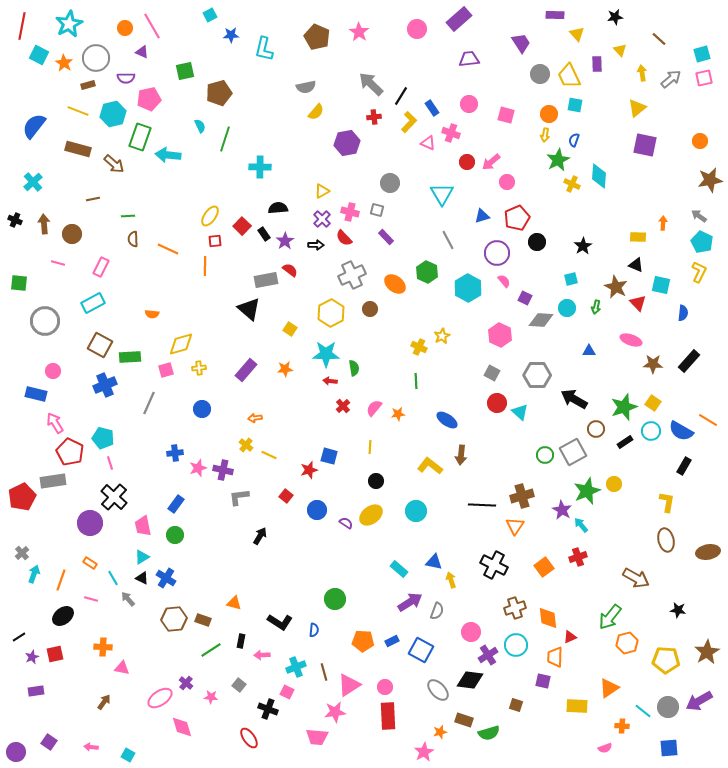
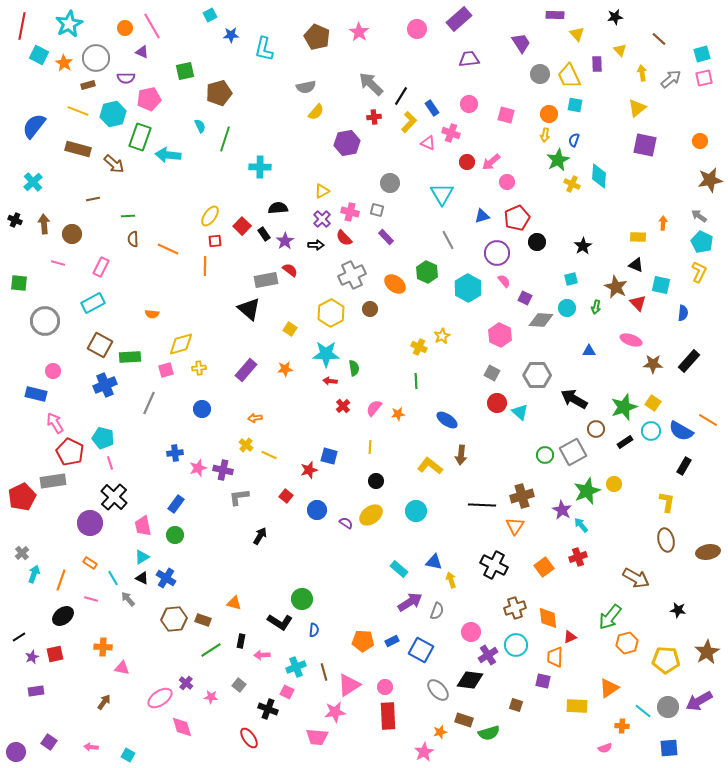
green circle at (335, 599): moved 33 px left
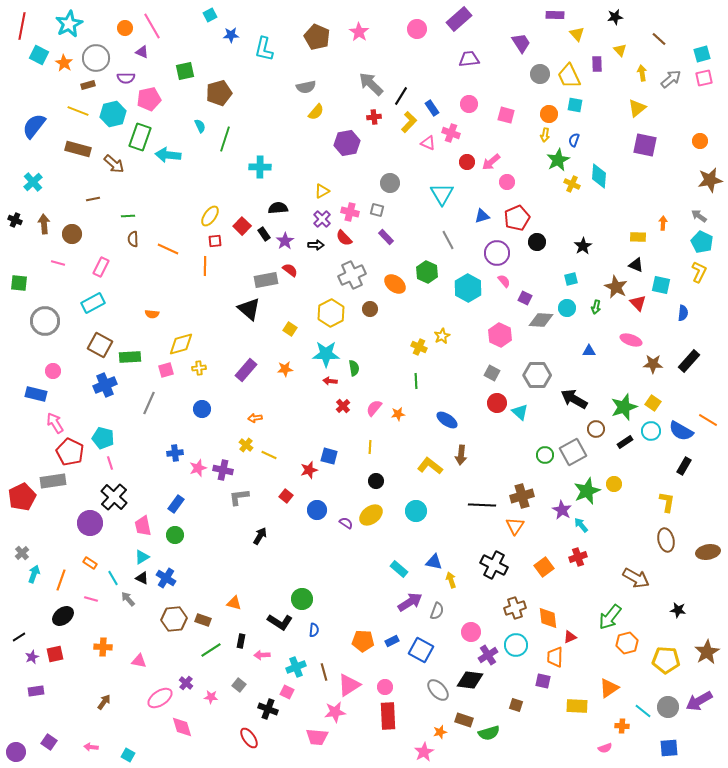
pink triangle at (122, 668): moved 17 px right, 7 px up
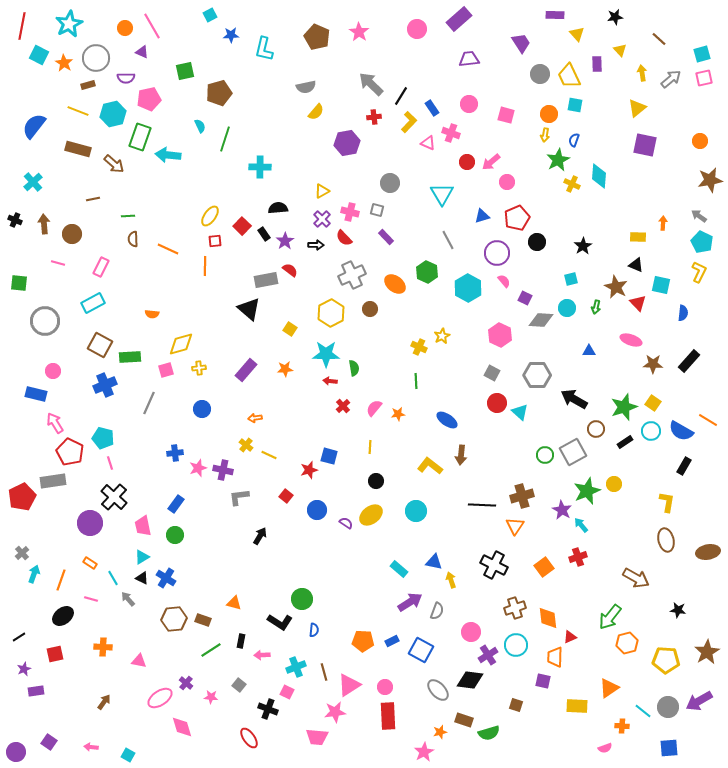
purple star at (32, 657): moved 8 px left, 12 px down
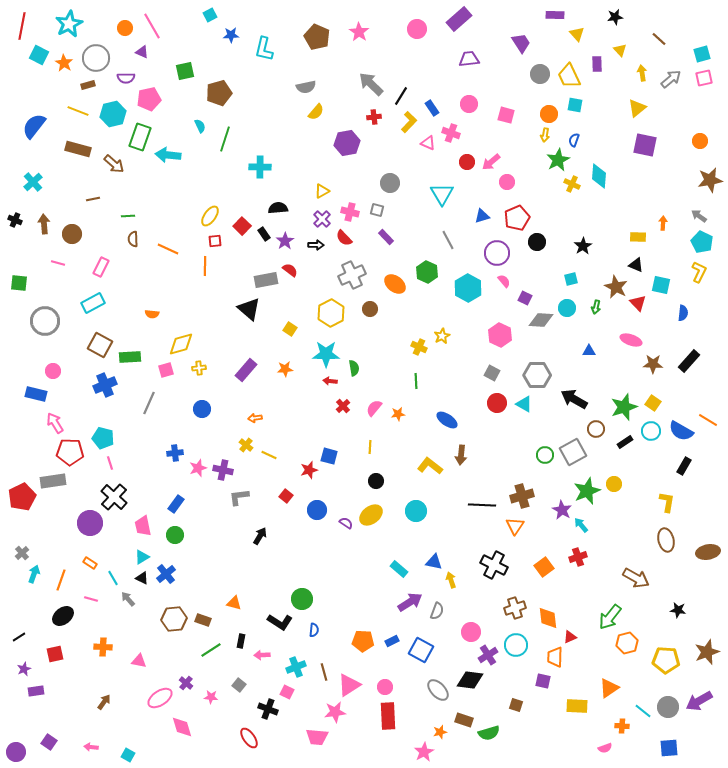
cyan triangle at (520, 412): moved 4 px right, 8 px up; rotated 12 degrees counterclockwise
red pentagon at (70, 452): rotated 24 degrees counterclockwise
blue cross at (166, 578): moved 4 px up; rotated 18 degrees clockwise
brown star at (707, 652): rotated 10 degrees clockwise
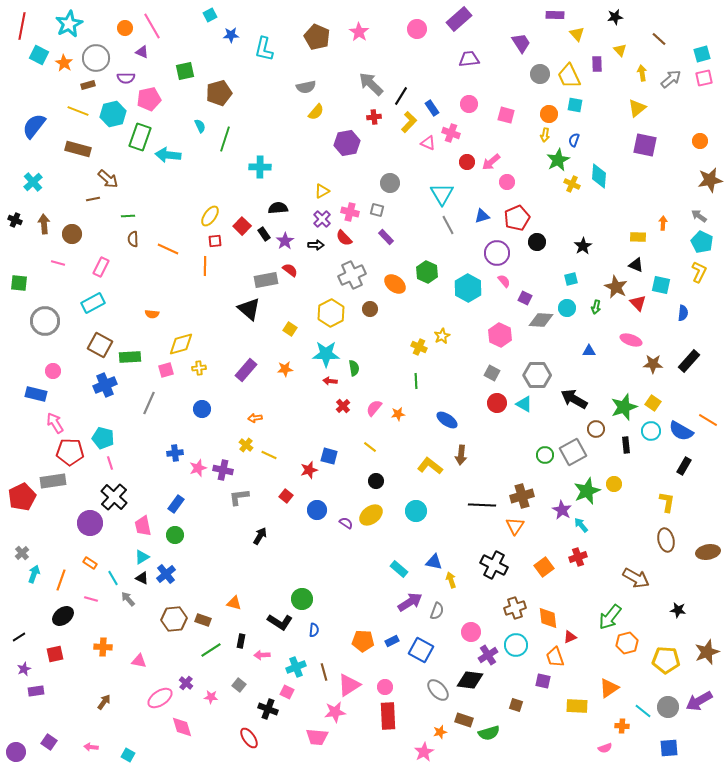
brown arrow at (114, 164): moved 6 px left, 15 px down
gray line at (448, 240): moved 15 px up
black rectangle at (625, 442): moved 1 px right, 3 px down; rotated 63 degrees counterclockwise
yellow line at (370, 447): rotated 56 degrees counterclockwise
orange trapezoid at (555, 657): rotated 20 degrees counterclockwise
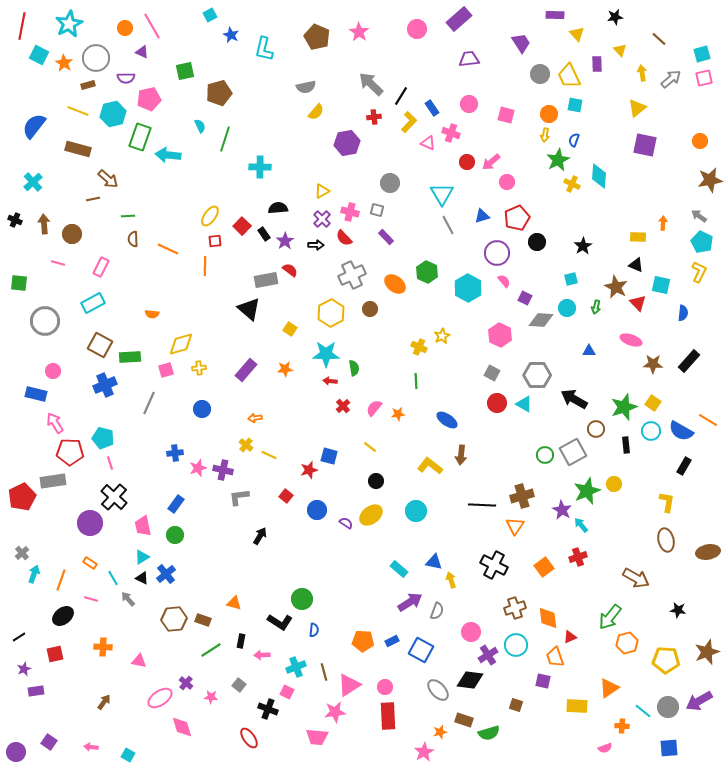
blue star at (231, 35): rotated 28 degrees clockwise
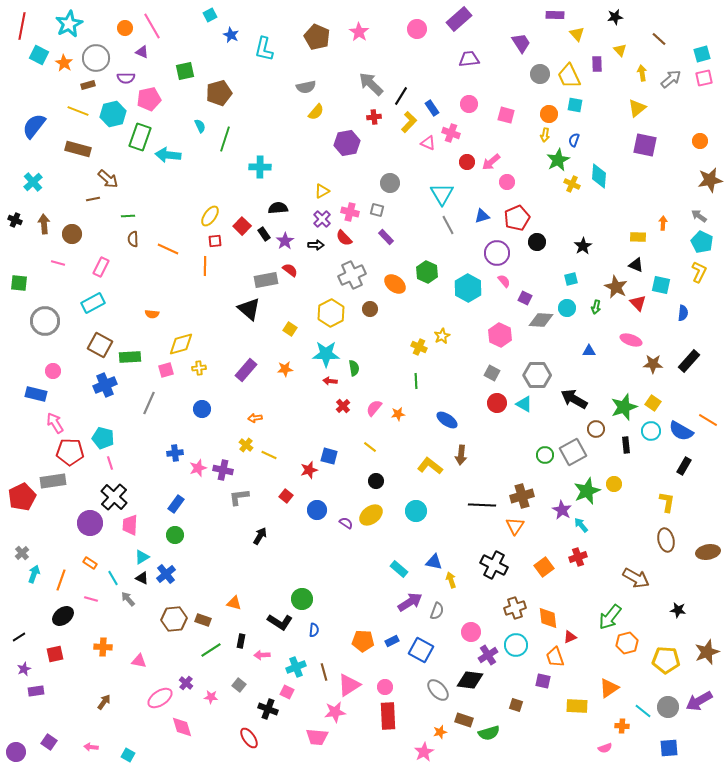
pink trapezoid at (143, 526): moved 13 px left, 1 px up; rotated 15 degrees clockwise
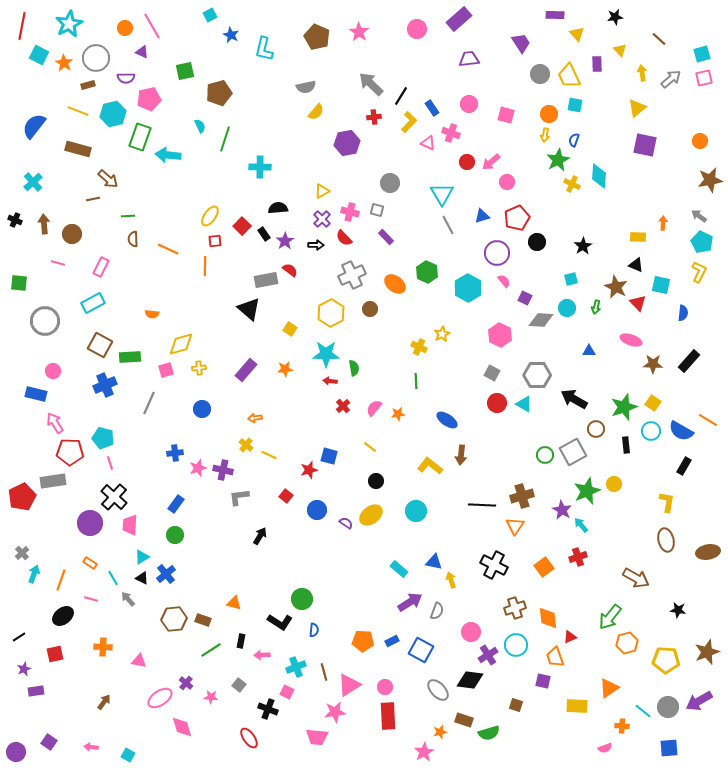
yellow star at (442, 336): moved 2 px up
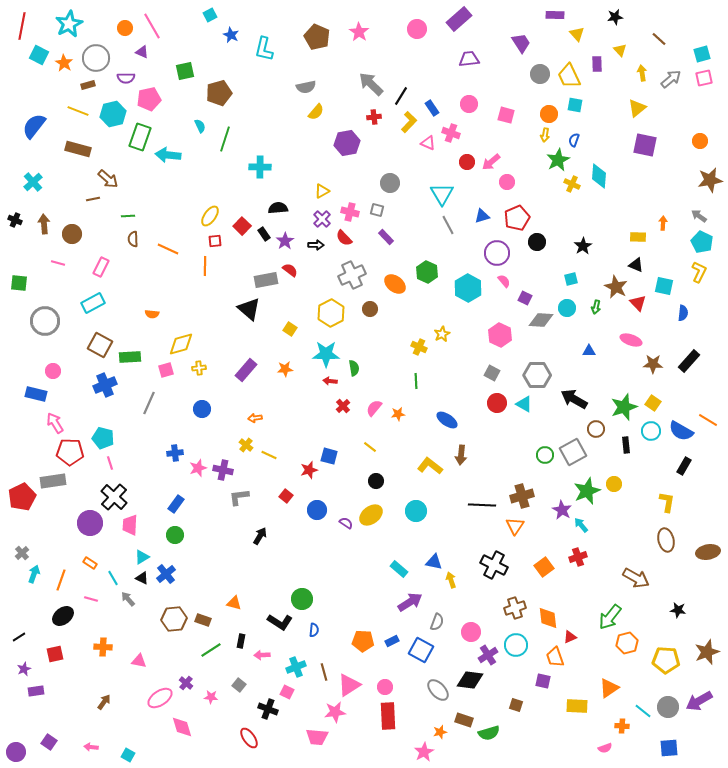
cyan square at (661, 285): moved 3 px right, 1 px down
gray semicircle at (437, 611): moved 11 px down
